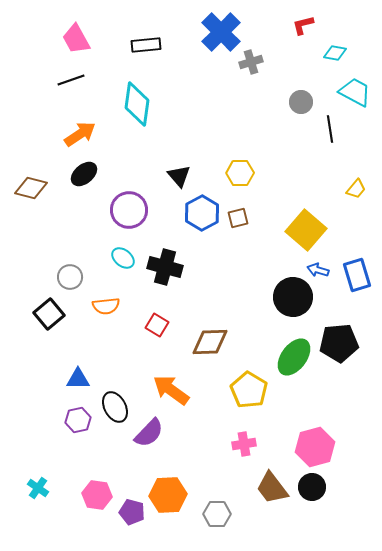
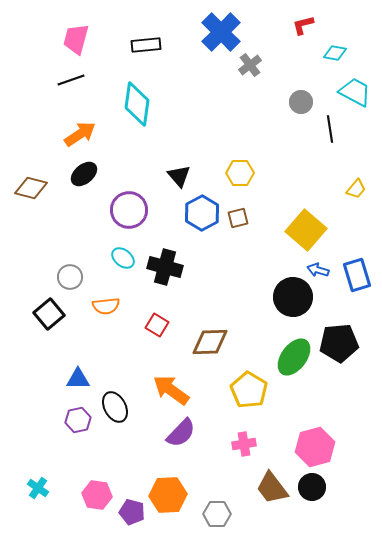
pink trapezoid at (76, 39): rotated 44 degrees clockwise
gray cross at (251, 62): moved 1 px left, 3 px down; rotated 20 degrees counterclockwise
purple semicircle at (149, 433): moved 32 px right
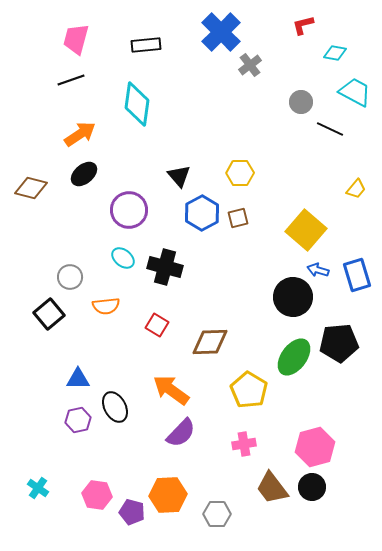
black line at (330, 129): rotated 56 degrees counterclockwise
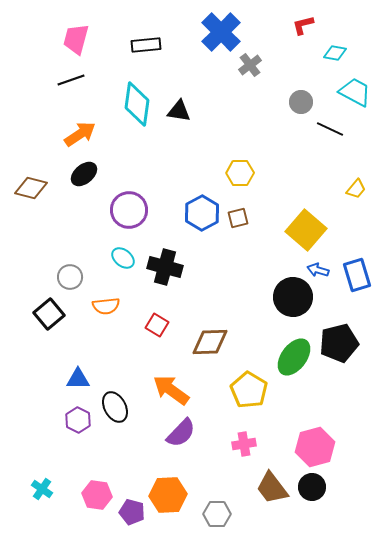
black triangle at (179, 176): moved 65 px up; rotated 40 degrees counterclockwise
black pentagon at (339, 343): rotated 9 degrees counterclockwise
purple hexagon at (78, 420): rotated 20 degrees counterclockwise
cyan cross at (38, 488): moved 4 px right, 1 px down
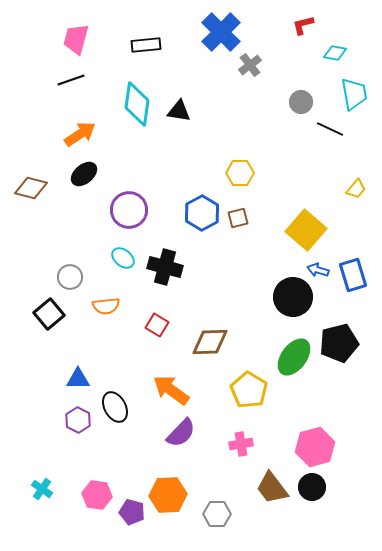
cyan trapezoid at (355, 92): moved 1 px left, 2 px down; rotated 52 degrees clockwise
blue rectangle at (357, 275): moved 4 px left
pink cross at (244, 444): moved 3 px left
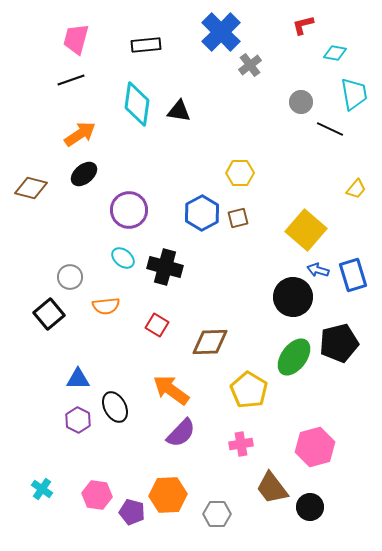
black circle at (312, 487): moved 2 px left, 20 px down
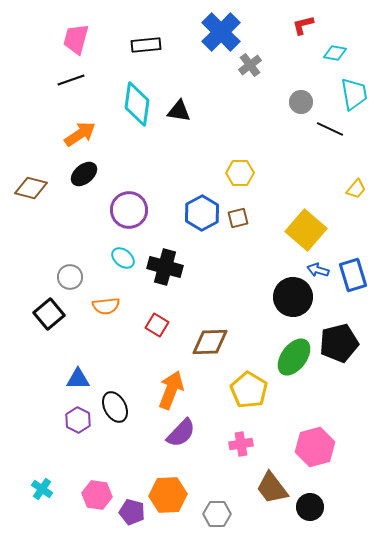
orange arrow at (171, 390): rotated 75 degrees clockwise
